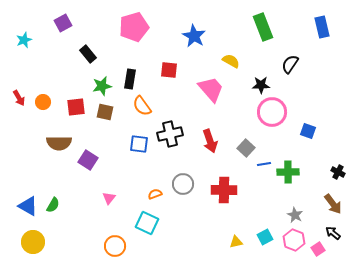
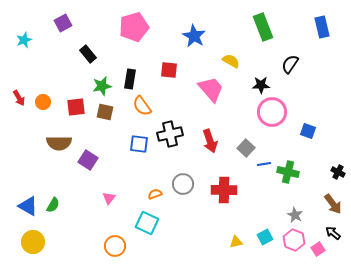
green cross at (288, 172): rotated 15 degrees clockwise
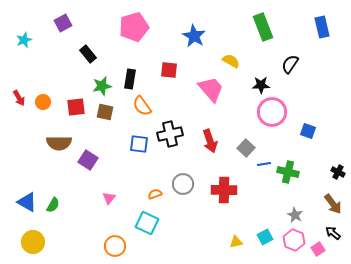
blue triangle at (28, 206): moved 1 px left, 4 px up
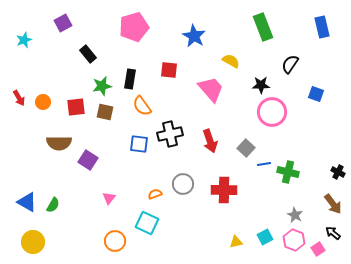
blue square at (308, 131): moved 8 px right, 37 px up
orange circle at (115, 246): moved 5 px up
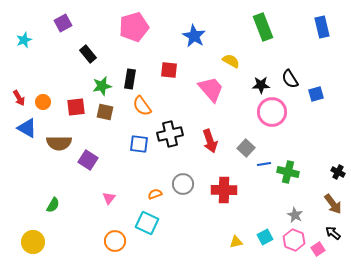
black semicircle at (290, 64): moved 15 px down; rotated 66 degrees counterclockwise
blue square at (316, 94): rotated 35 degrees counterclockwise
blue triangle at (27, 202): moved 74 px up
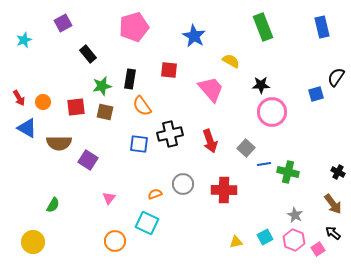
black semicircle at (290, 79): moved 46 px right, 2 px up; rotated 66 degrees clockwise
